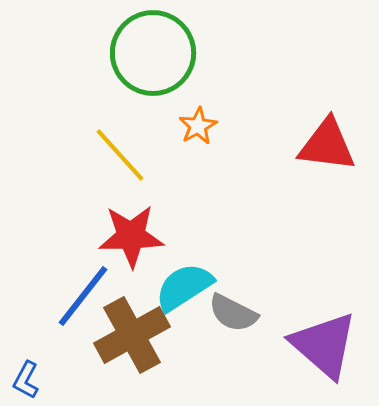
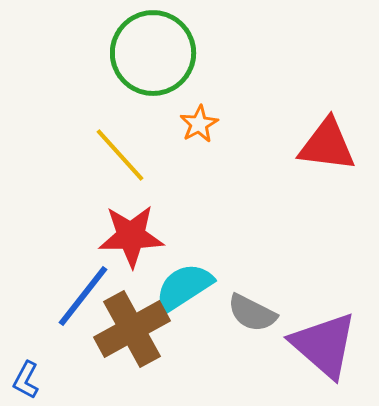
orange star: moved 1 px right, 2 px up
gray semicircle: moved 19 px right
brown cross: moved 6 px up
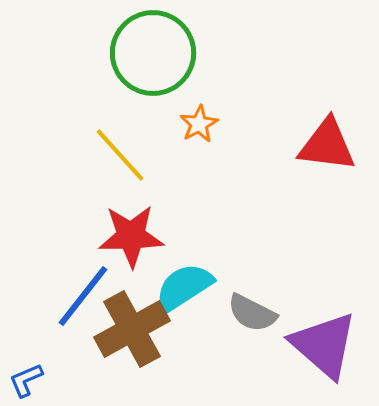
blue L-shape: rotated 39 degrees clockwise
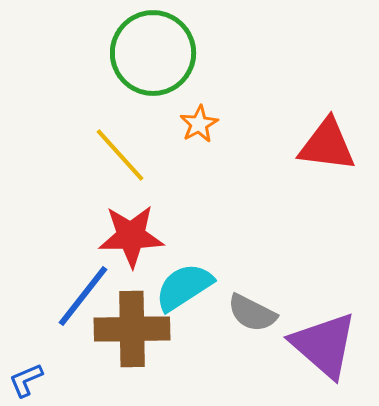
brown cross: rotated 28 degrees clockwise
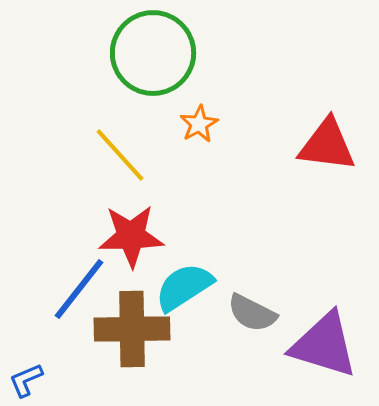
blue line: moved 4 px left, 7 px up
purple triangle: rotated 24 degrees counterclockwise
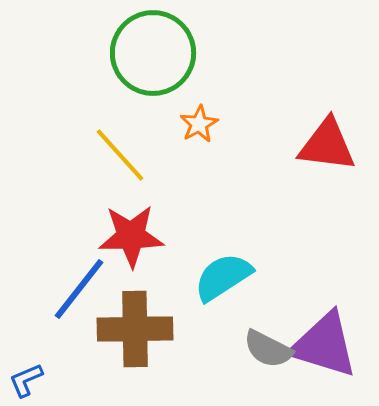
cyan semicircle: moved 39 px right, 10 px up
gray semicircle: moved 16 px right, 36 px down
brown cross: moved 3 px right
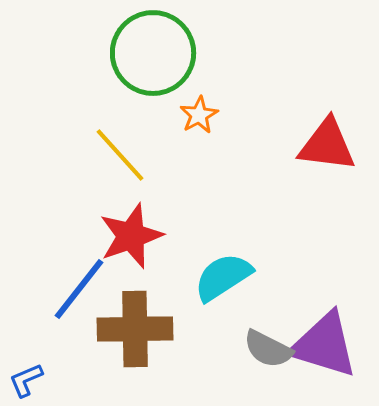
orange star: moved 9 px up
red star: rotated 18 degrees counterclockwise
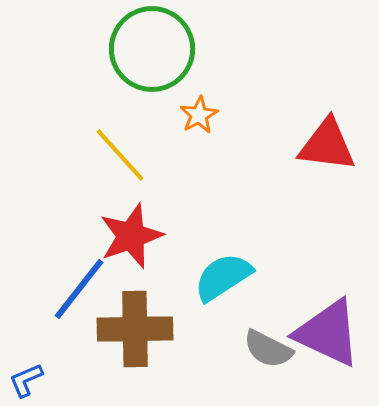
green circle: moved 1 px left, 4 px up
purple triangle: moved 4 px right, 12 px up; rotated 8 degrees clockwise
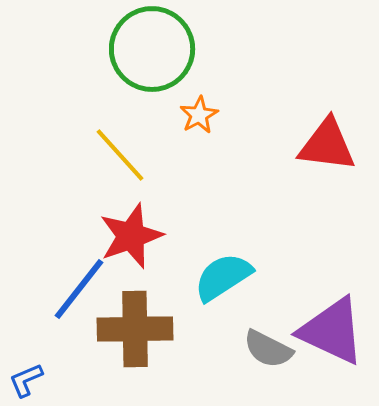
purple triangle: moved 4 px right, 2 px up
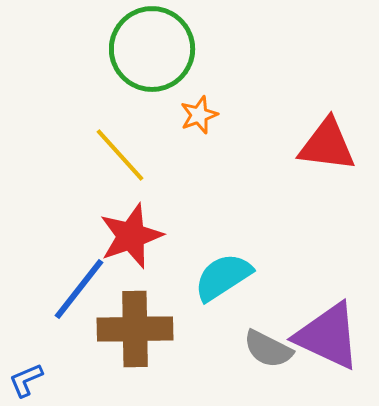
orange star: rotated 9 degrees clockwise
purple triangle: moved 4 px left, 5 px down
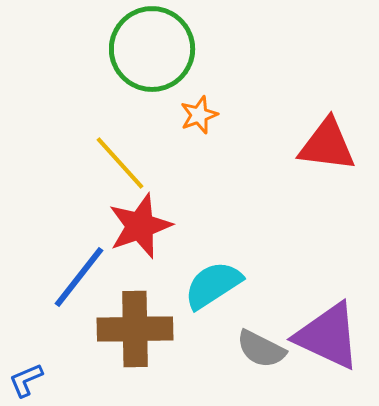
yellow line: moved 8 px down
red star: moved 9 px right, 10 px up
cyan semicircle: moved 10 px left, 8 px down
blue line: moved 12 px up
gray semicircle: moved 7 px left
